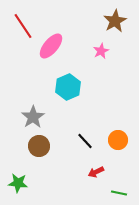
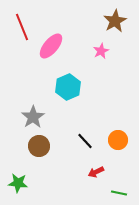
red line: moved 1 px left, 1 px down; rotated 12 degrees clockwise
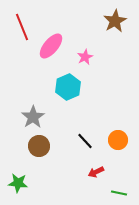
pink star: moved 16 px left, 6 px down
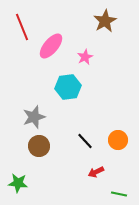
brown star: moved 10 px left
cyan hexagon: rotated 15 degrees clockwise
gray star: moved 1 px right; rotated 15 degrees clockwise
green line: moved 1 px down
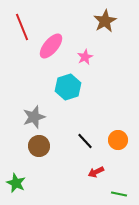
cyan hexagon: rotated 10 degrees counterclockwise
green star: moved 2 px left; rotated 18 degrees clockwise
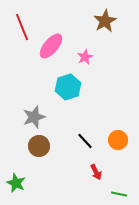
red arrow: rotated 91 degrees counterclockwise
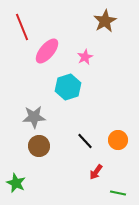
pink ellipse: moved 4 px left, 5 px down
gray star: rotated 15 degrees clockwise
red arrow: rotated 63 degrees clockwise
green line: moved 1 px left, 1 px up
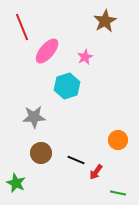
cyan hexagon: moved 1 px left, 1 px up
black line: moved 9 px left, 19 px down; rotated 24 degrees counterclockwise
brown circle: moved 2 px right, 7 px down
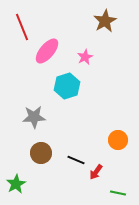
green star: moved 1 px down; rotated 18 degrees clockwise
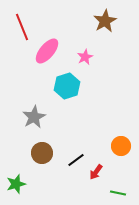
gray star: rotated 25 degrees counterclockwise
orange circle: moved 3 px right, 6 px down
brown circle: moved 1 px right
black line: rotated 60 degrees counterclockwise
green star: rotated 12 degrees clockwise
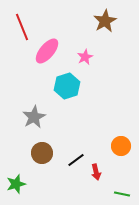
red arrow: rotated 49 degrees counterclockwise
green line: moved 4 px right, 1 px down
